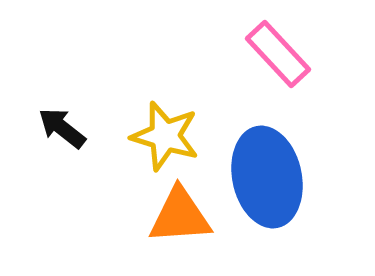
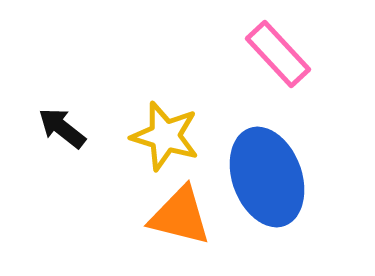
blue ellipse: rotated 8 degrees counterclockwise
orange triangle: rotated 18 degrees clockwise
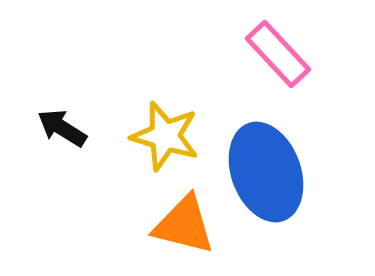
black arrow: rotated 6 degrees counterclockwise
blue ellipse: moved 1 px left, 5 px up
orange triangle: moved 4 px right, 9 px down
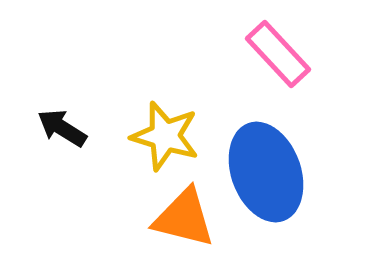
orange triangle: moved 7 px up
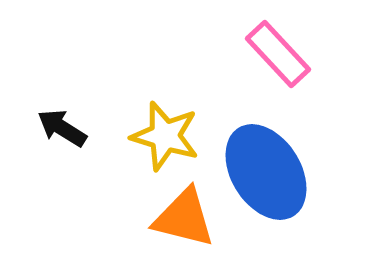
blue ellipse: rotated 12 degrees counterclockwise
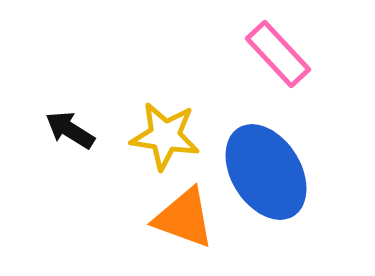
black arrow: moved 8 px right, 2 px down
yellow star: rotated 8 degrees counterclockwise
orange triangle: rotated 6 degrees clockwise
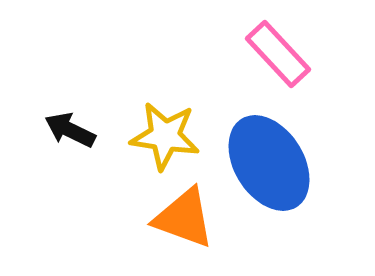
black arrow: rotated 6 degrees counterclockwise
blue ellipse: moved 3 px right, 9 px up
